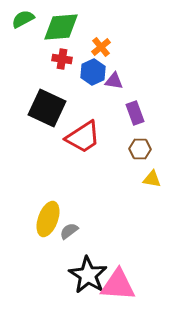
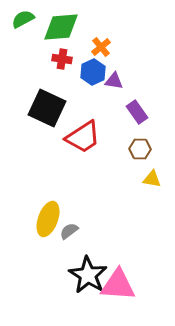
purple rectangle: moved 2 px right, 1 px up; rotated 15 degrees counterclockwise
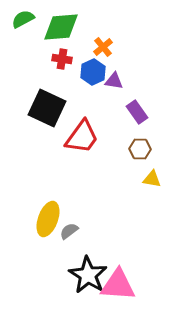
orange cross: moved 2 px right
red trapezoid: moved 1 px left; rotated 21 degrees counterclockwise
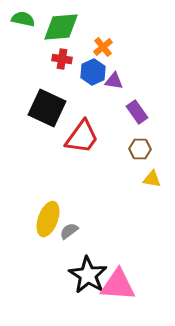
green semicircle: rotated 40 degrees clockwise
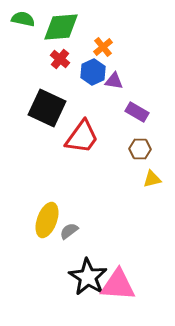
red cross: moved 2 px left; rotated 30 degrees clockwise
purple rectangle: rotated 25 degrees counterclockwise
yellow triangle: rotated 24 degrees counterclockwise
yellow ellipse: moved 1 px left, 1 px down
black star: moved 2 px down
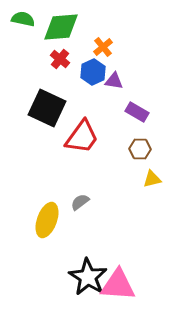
gray semicircle: moved 11 px right, 29 px up
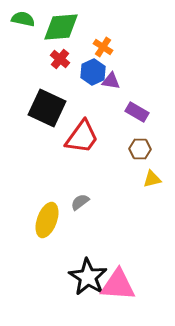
orange cross: rotated 18 degrees counterclockwise
purple triangle: moved 3 px left
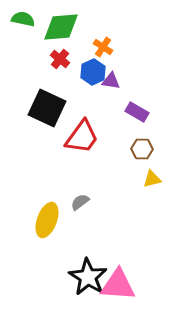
brown hexagon: moved 2 px right
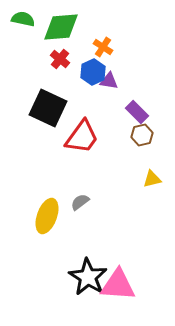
purple triangle: moved 2 px left
black square: moved 1 px right
purple rectangle: rotated 15 degrees clockwise
brown hexagon: moved 14 px up; rotated 15 degrees counterclockwise
yellow ellipse: moved 4 px up
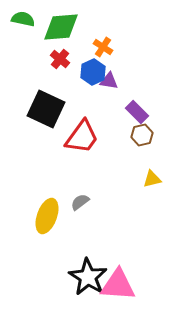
black square: moved 2 px left, 1 px down
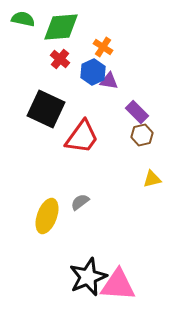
black star: rotated 18 degrees clockwise
